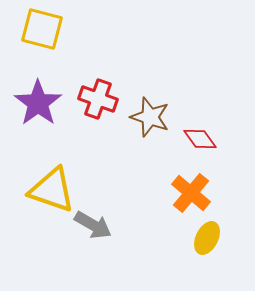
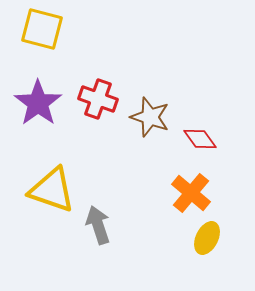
gray arrow: moved 5 px right; rotated 138 degrees counterclockwise
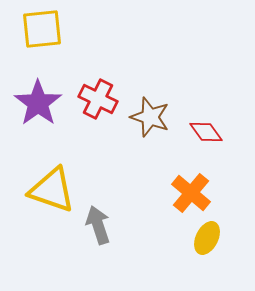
yellow square: rotated 21 degrees counterclockwise
red cross: rotated 6 degrees clockwise
red diamond: moved 6 px right, 7 px up
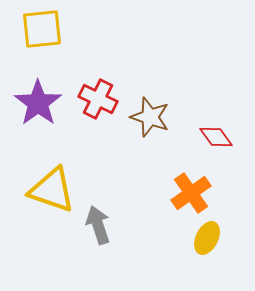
red diamond: moved 10 px right, 5 px down
orange cross: rotated 15 degrees clockwise
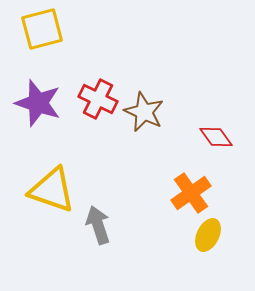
yellow square: rotated 9 degrees counterclockwise
purple star: rotated 18 degrees counterclockwise
brown star: moved 6 px left, 5 px up; rotated 6 degrees clockwise
yellow ellipse: moved 1 px right, 3 px up
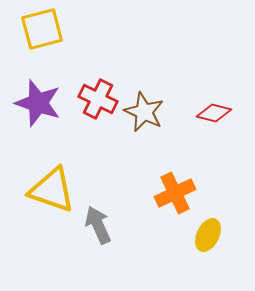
red diamond: moved 2 px left, 24 px up; rotated 40 degrees counterclockwise
orange cross: moved 16 px left; rotated 9 degrees clockwise
gray arrow: rotated 6 degrees counterclockwise
